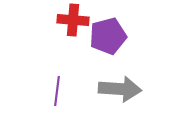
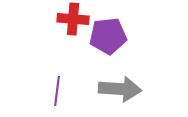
red cross: moved 1 px up
purple pentagon: rotated 9 degrees clockwise
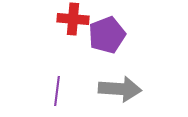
purple pentagon: moved 1 px left, 1 px up; rotated 15 degrees counterclockwise
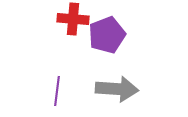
gray arrow: moved 3 px left
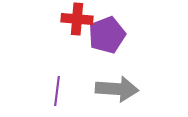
red cross: moved 4 px right
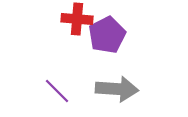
purple pentagon: rotated 6 degrees counterclockwise
purple line: rotated 52 degrees counterclockwise
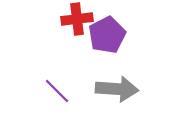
red cross: rotated 12 degrees counterclockwise
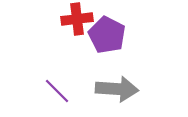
purple pentagon: rotated 18 degrees counterclockwise
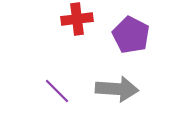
purple pentagon: moved 24 px right
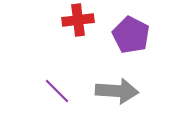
red cross: moved 1 px right, 1 px down
gray arrow: moved 2 px down
